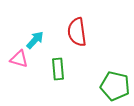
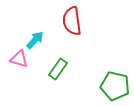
red semicircle: moved 5 px left, 11 px up
green rectangle: rotated 40 degrees clockwise
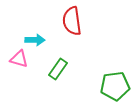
cyan arrow: rotated 48 degrees clockwise
green pentagon: rotated 20 degrees counterclockwise
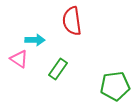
pink triangle: rotated 18 degrees clockwise
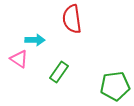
red semicircle: moved 2 px up
green rectangle: moved 1 px right, 3 px down
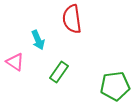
cyan arrow: moved 3 px right; rotated 66 degrees clockwise
pink triangle: moved 4 px left, 3 px down
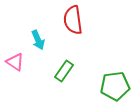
red semicircle: moved 1 px right, 1 px down
green rectangle: moved 5 px right, 1 px up
